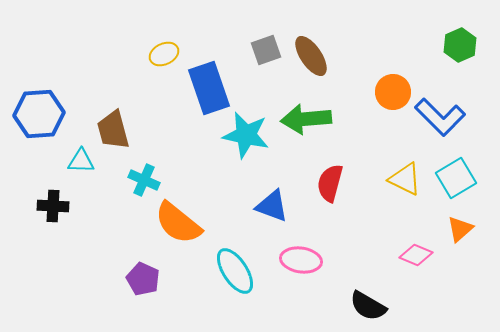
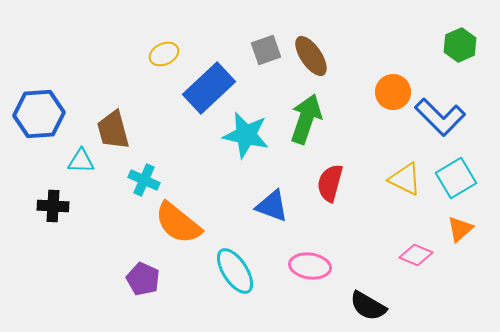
blue rectangle: rotated 66 degrees clockwise
green arrow: rotated 114 degrees clockwise
pink ellipse: moved 9 px right, 6 px down
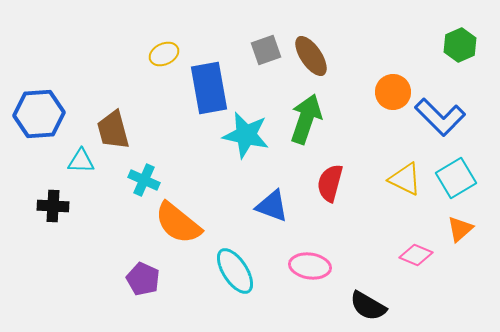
blue rectangle: rotated 57 degrees counterclockwise
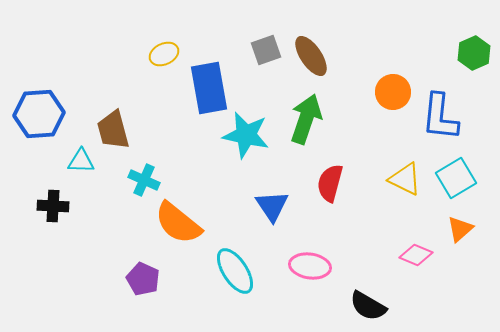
green hexagon: moved 14 px right, 8 px down
blue L-shape: rotated 51 degrees clockwise
blue triangle: rotated 36 degrees clockwise
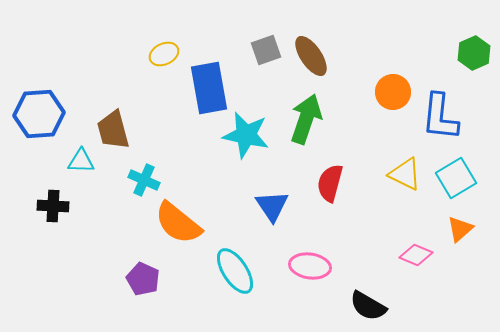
yellow triangle: moved 5 px up
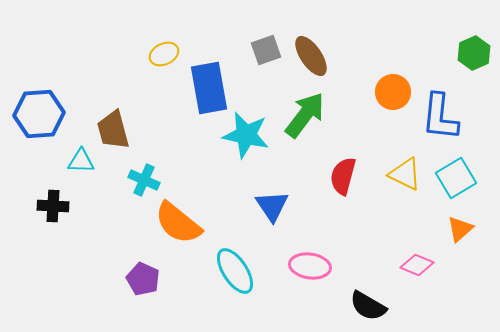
green arrow: moved 1 px left, 4 px up; rotated 18 degrees clockwise
red semicircle: moved 13 px right, 7 px up
pink diamond: moved 1 px right, 10 px down
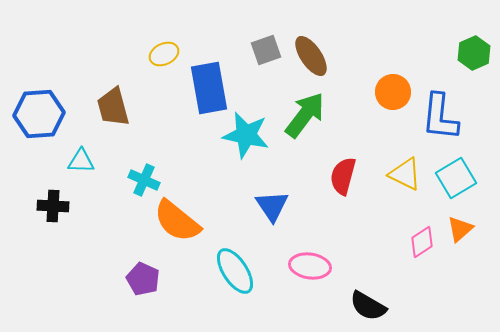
brown trapezoid: moved 23 px up
orange semicircle: moved 1 px left, 2 px up
pink diamond: moved 5 px right, 23 px up; rotated 56 degrees counterclockwise
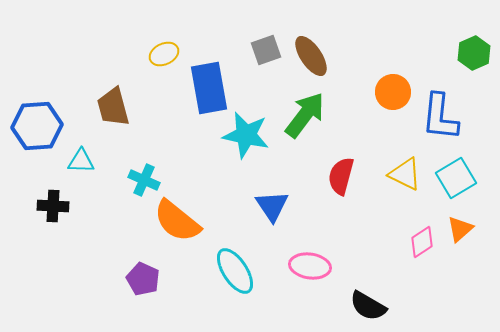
blue hexagon: moved 2 px left, 12 px down
red semicircle: moved 2 px left
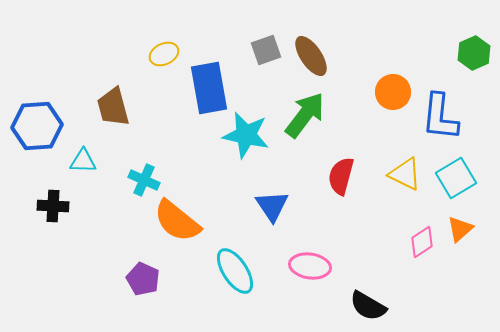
cyan triangle: moved 2 px right
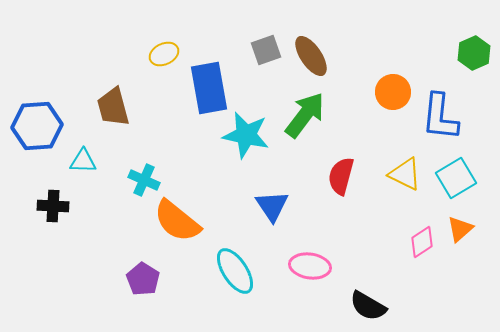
purple pentagon: rotated 8 degrees clockwise
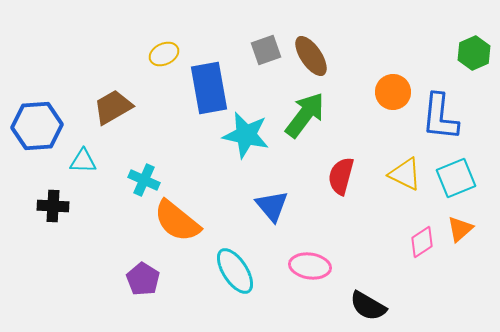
brown trapezoid: rotated 75 degrees clockwise
cyan square: rotated 9 degrees clockwise
blue triangle: rotated 6 degrees counterclockwise
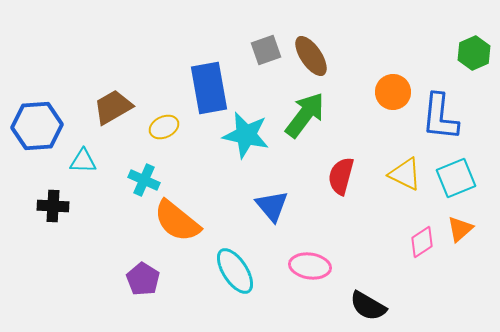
yellow ellipse: moved 73 px down
